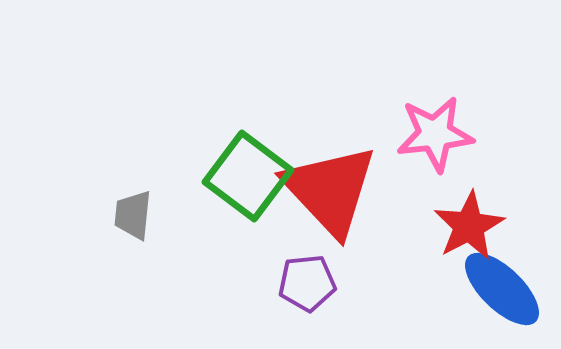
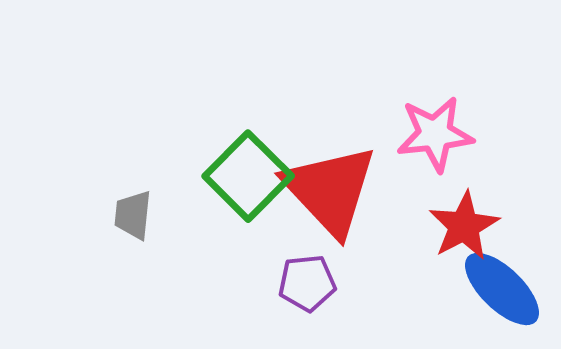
green square: rotated 8 degrees clockwise
red star: moved 5 px left
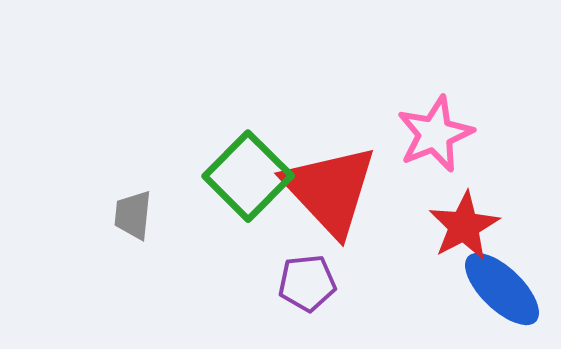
pink star: rotated 16 degrees counterclockwise
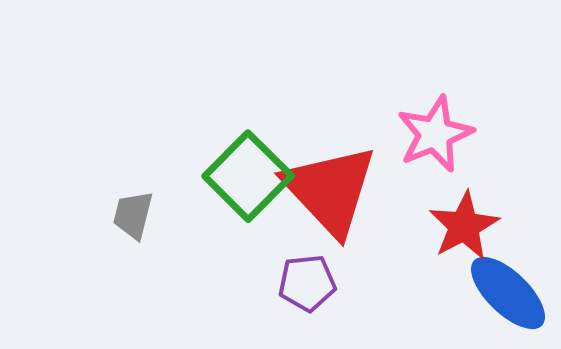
gray trapezoid: rotated 8 degrees clockwise
blue ellipse: moved 6 px right, 4 px down
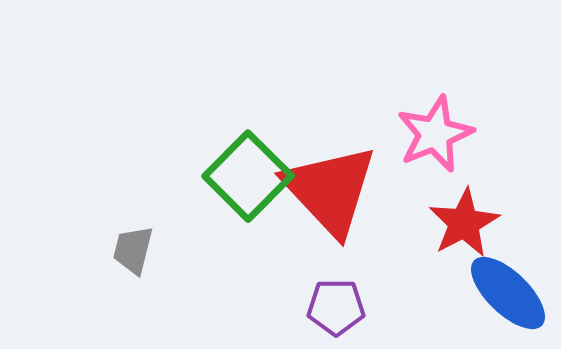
gray trapezoid: moved 35 px down
red star: moved 3 px up
purple pentagon: moved 29 px right, 24 px down; rotated 6 degrees clockwise
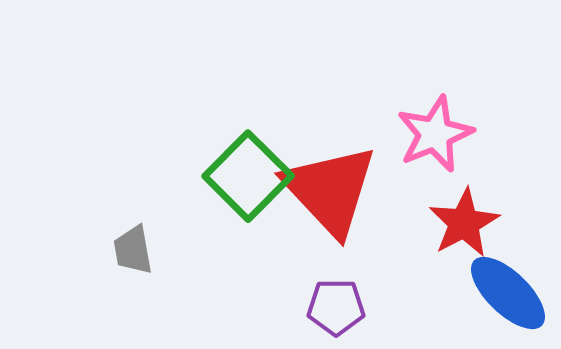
gray trapezoid: rotated 24 degrees counterclockwise
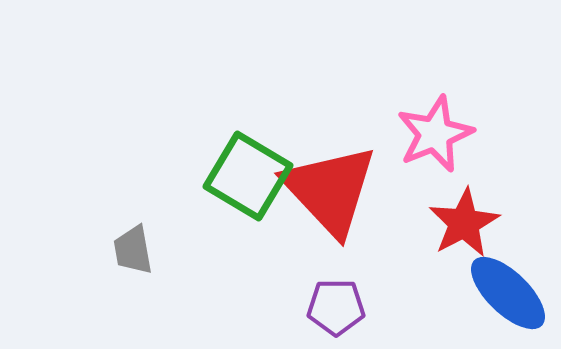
green square: rotated 14 degrees counterclockwise
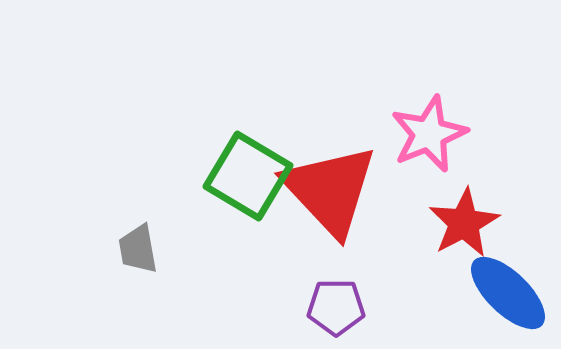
pink star: moved 6 px left
gray trapezoid: moved 5 px right, 1 px up
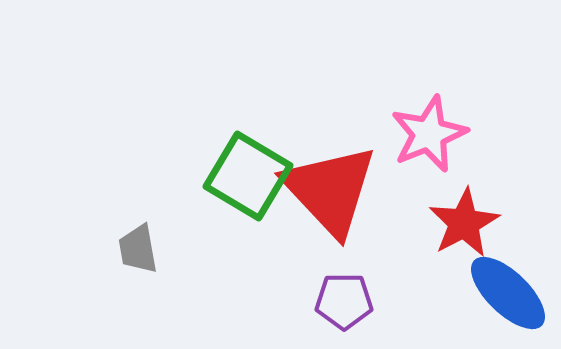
purple pentagon: moved 8 px right, 6 px up
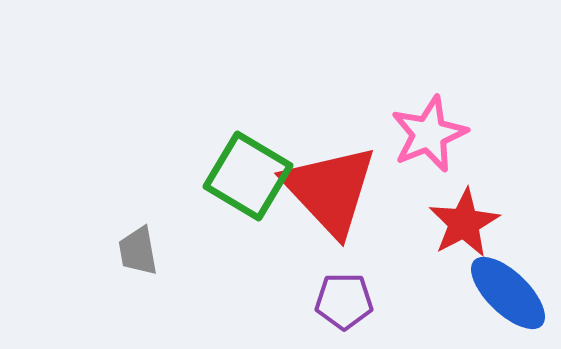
gray trapezoid: moved 2 px down
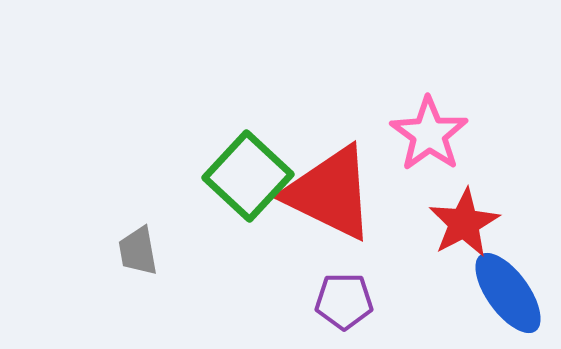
pink star: rotated 14 degrees counterclockwise
green square: rotated 12 degrees clockwise
red triangle: moved 3 px down; rotated 21 degrees counterclockwise
blue ellipse: rotated 10 degrees clockwise
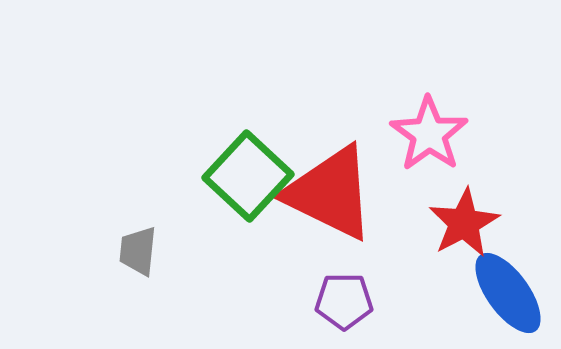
gray trapezoid: rotated 16 degrees clockwise
